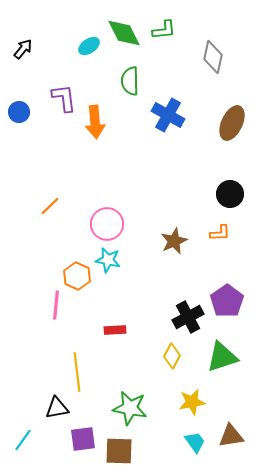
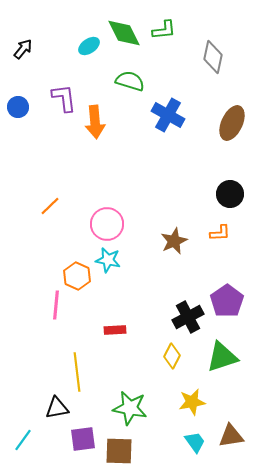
green semicircle: rotated 108 degrees clockwise
blue circle: moved 1 px left, 5 px up
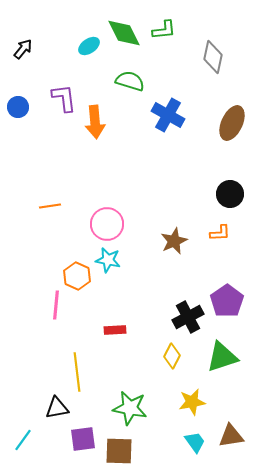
orange line: rotated 35 degrees clockwise
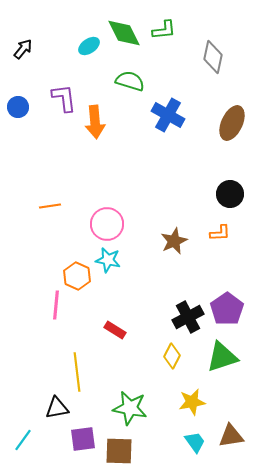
purple pentagon: moved 8 px down
red rectangle: rotated 35 degrees clockwise
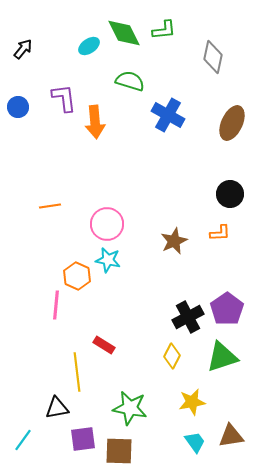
red rectangle: moved 11 px left, 15 px down
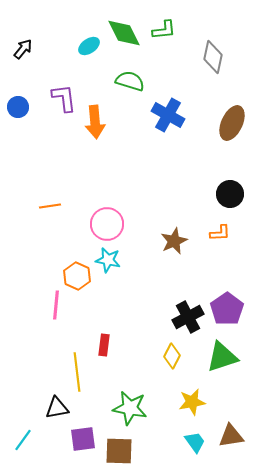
red rectangle: rotated 65 degrees clockwise
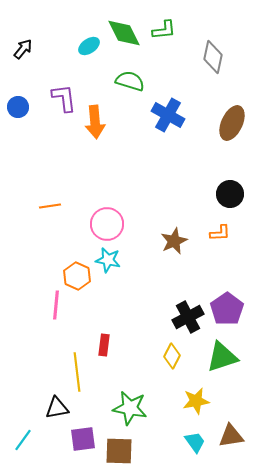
yellow star: moved 4 px right, 1 px up
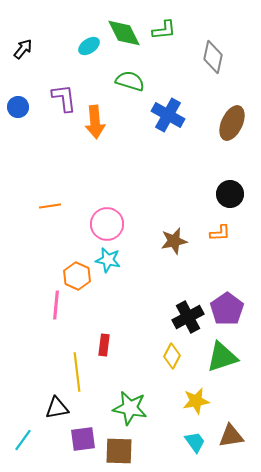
brown star: rotated 12 degrees clockwise
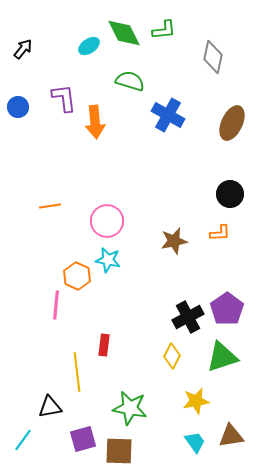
pink circle: moved 3 px up
black triangle: moved 7 px left, 1 px up
purple square: rotated 8 degrees counterclockwise
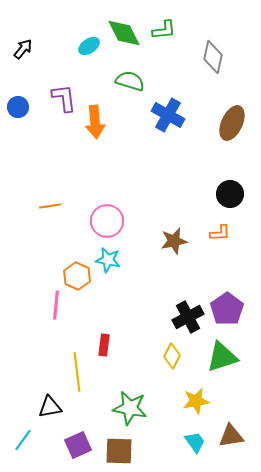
purple square: moved 5 px left, 6 px down; rotated 8 degrees counterclockwise
